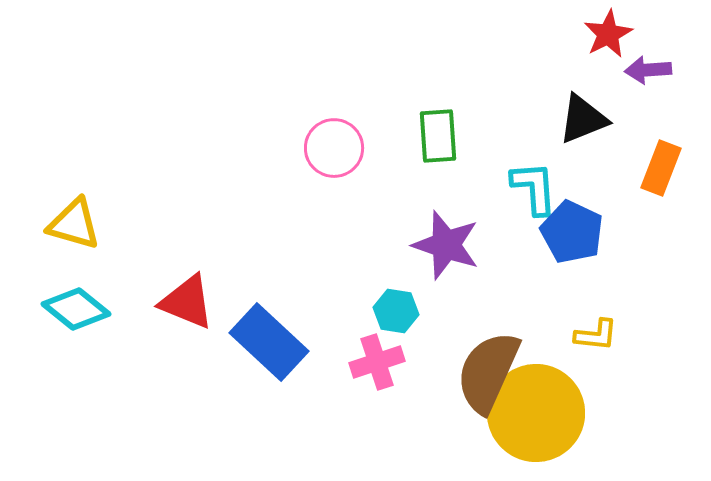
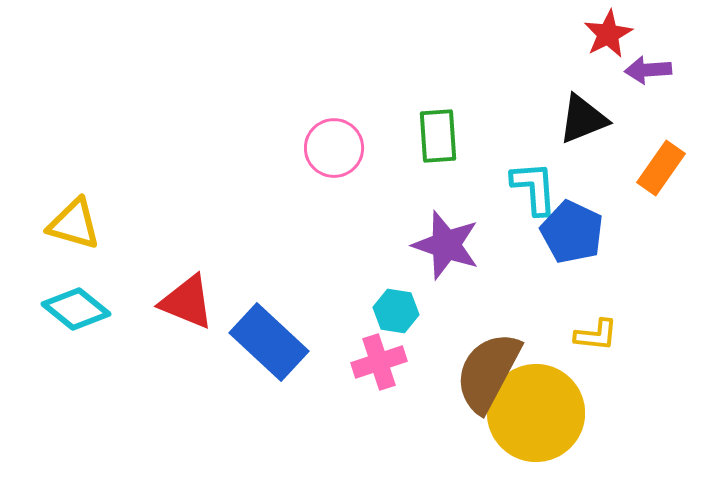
orange rectangle: rotated 14 degrees clockwise
pink cross: moved 2 px right
brown semicircle: rotated 4 degrees clockwise
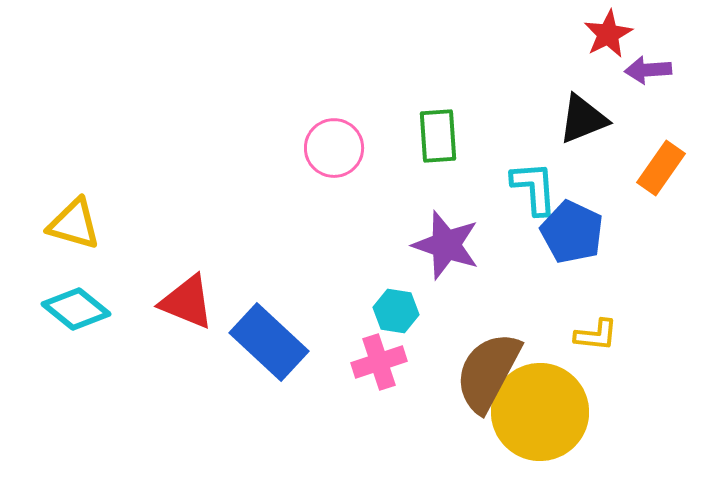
yellow circle: moved 4 px right, 1 px up
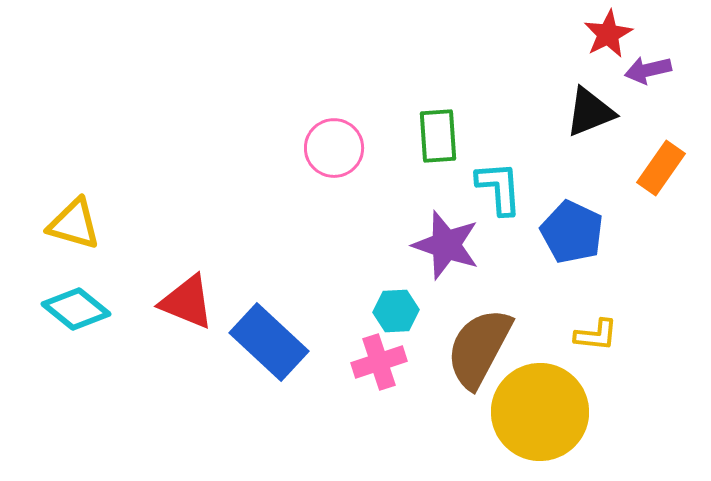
purple arrow: rotated 9 degrees counterclockwise
black triangle: moved 7 px right, 7 px up
cyan L-shape: moved 35 px left
cyan hexagon: rotated 12 degrees counterclockwise
brown semicircle: moved 9 px left, 24 px up
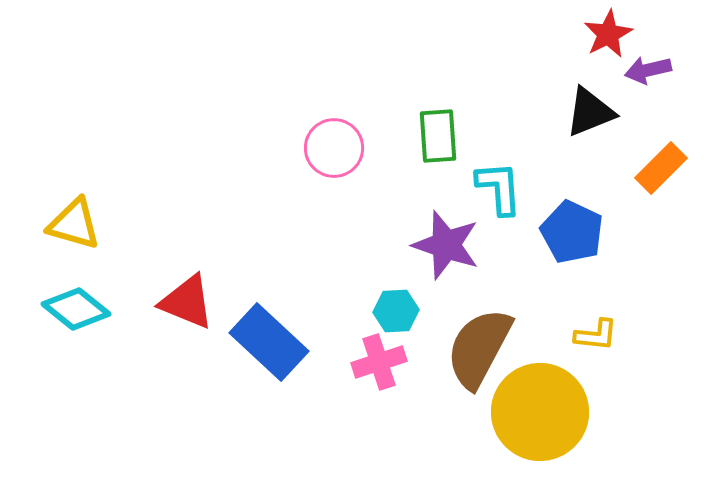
orange rectangle: rotated 10 degrees clockwise
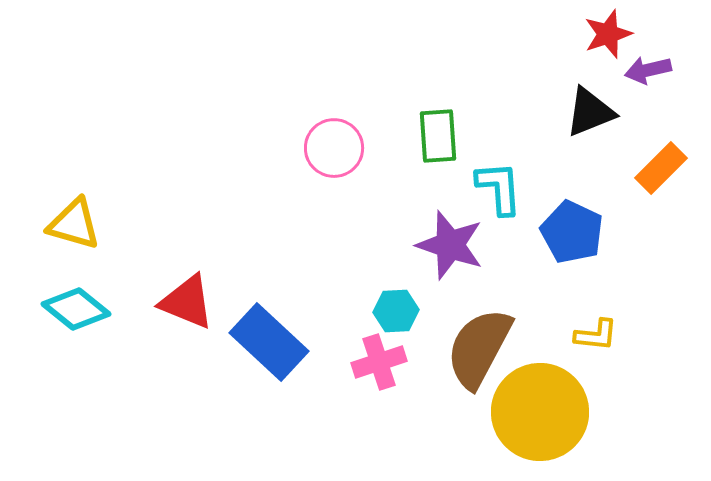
red star: rotated 9 degrees clockwise
purple star: moved 4 px right
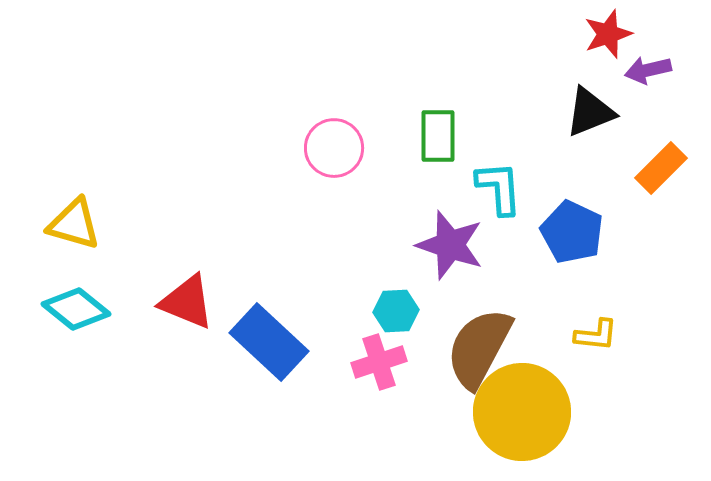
green rectangle: rotated 4 degrees clockwise
yellow circle: moved 18 px left
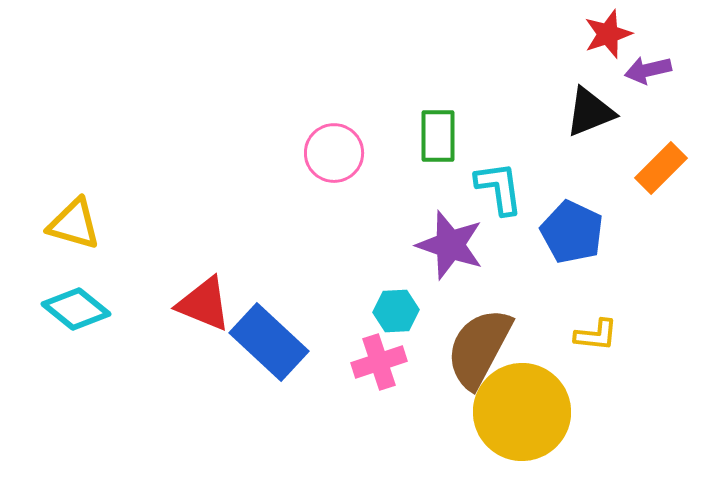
pink circle: moved 5 px down
cyan L-shape: rotated 4 degrees counterclockwise
red triangle: moved 17 px right, 2 px down
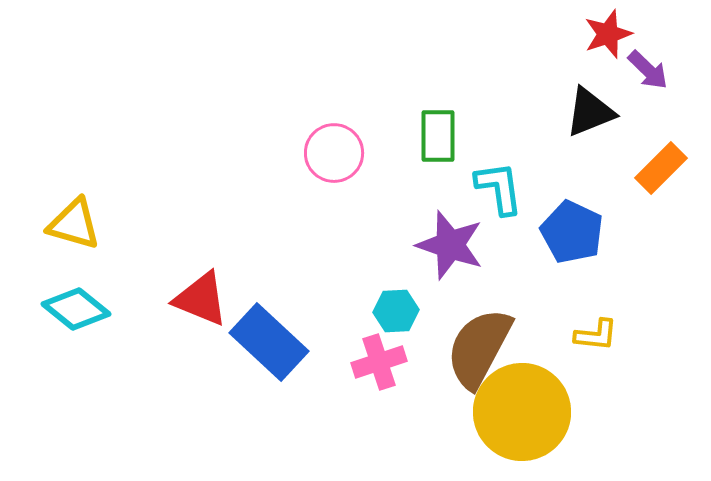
purple arrow: rotated 123 degrees counterclockwise
red triangle: moved 3 px left, 5 px up
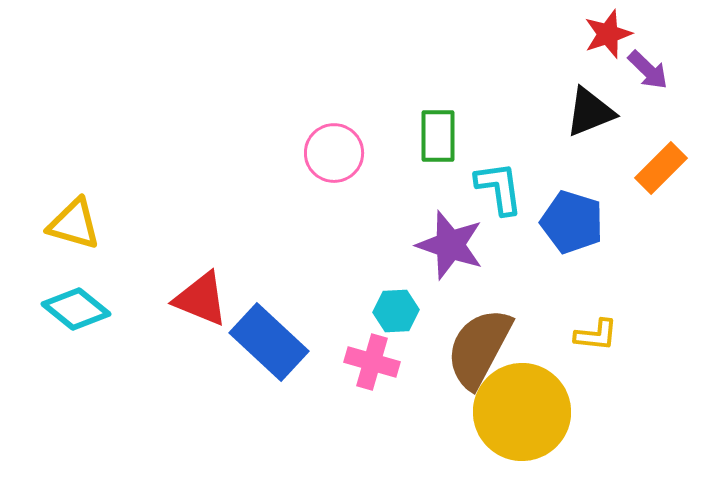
blue pentagon: moved 10 px up; rotated 8 degrees counterclockwise
pink cross: moved 7 px left; rotated 34 degrees clockwise
